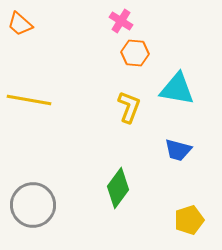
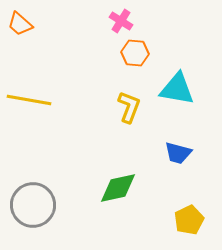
blue trapezoid: moved 3 px down
green diamond: rotated 42 degrees clockwise
yellow pentagon: rotated 8 degrees counterclockwise
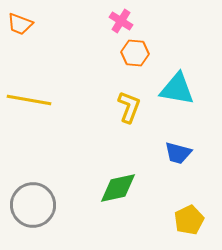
orange trapezoid: rotated 20 degrees counterclockwise
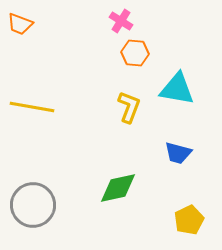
yellow line: moved 3 px right, 7 px down
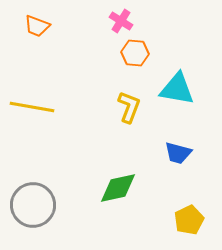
orange trapezoid: moved 17 px right, 2 px down
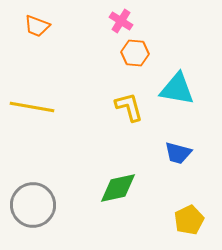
yellow L-shape: rotated 36 degrees counterclockwise
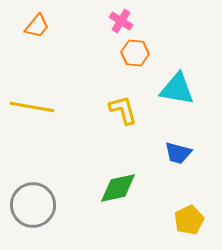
orange trapezoid: rotated 72 degrees counterclockwise
yellow L-shape: moved 6 px left, 3 px down
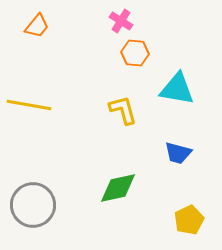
yellow line: moved 3 px left, 2 px up
